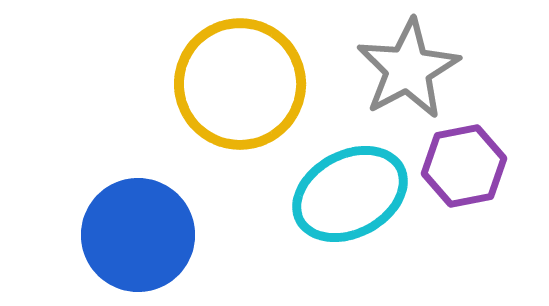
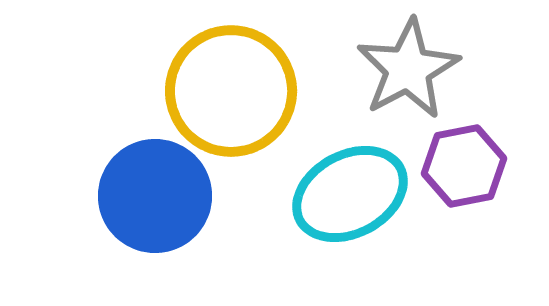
yellow circle: moved 9 px left, 7 px down
blue circle: moved 17 px right, 39 px up
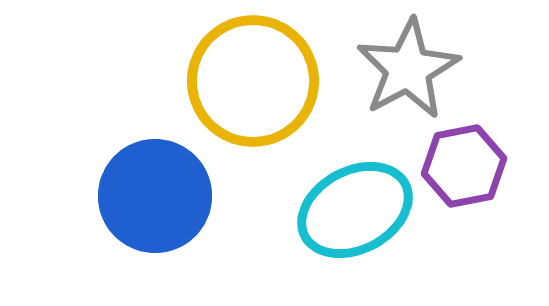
yellow circle: moved 22 px right, 10 px up
cyan ellipse: moved 5 px right, 16 px down
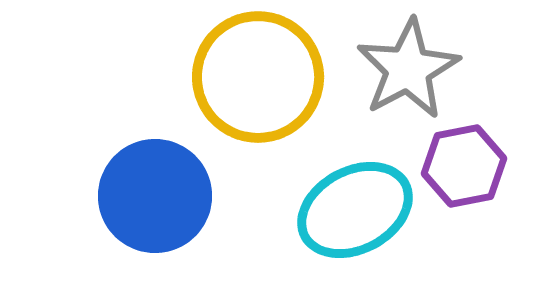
yellow circle: moved 5 px right, 4 px up
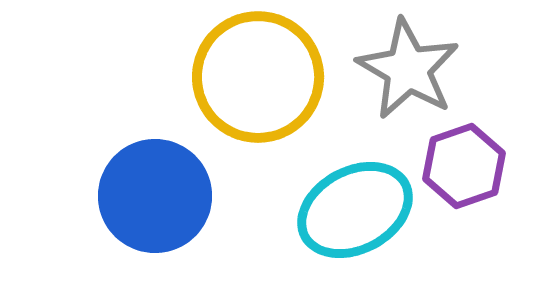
gray star: rotated 14 degrees counterclockwise
purple hexagon: rotated 8 degrees counterclockwise
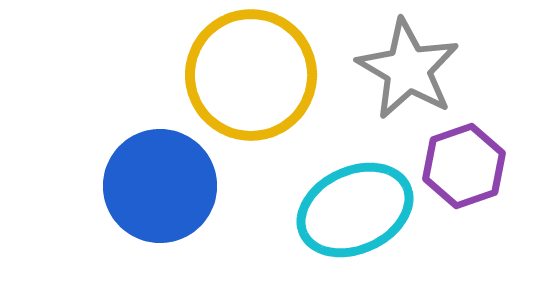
yellow circle: moved 7 px left, 2 px up
blue circle: moved 5 px right, 10 px up
cyan ellipse: rotated 3 degrees clockwise
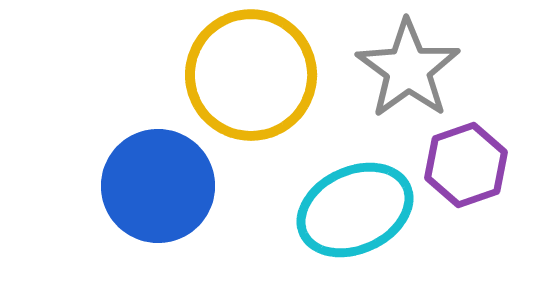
gray star: rotated 6 degrees clockwise
purple hexagon: moved 2 px right, 1 px up
blue circle: moved 2 px left
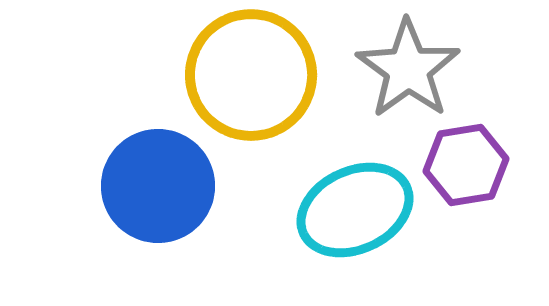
purple hexagon: rotated 10 degrees clockwise
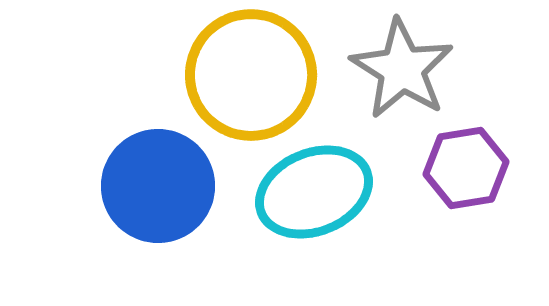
gray star: moved 6 px left; rotated 4 degrees counterclockwise
purple hexagon: moved 3 px down
cyan ellipse: moved 41 px left, 18 px up; rotated 3 degrees clockwise
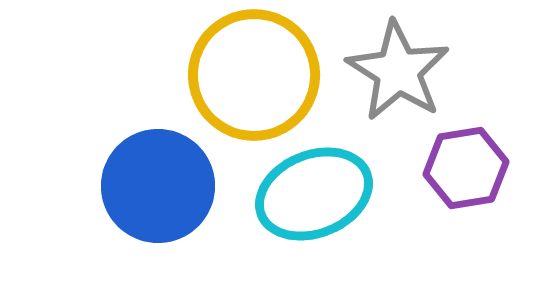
gray star: moved 4 px left, 2 px down
yellow circle: moved 3 px right
cyan ellipse: moved 2 px down
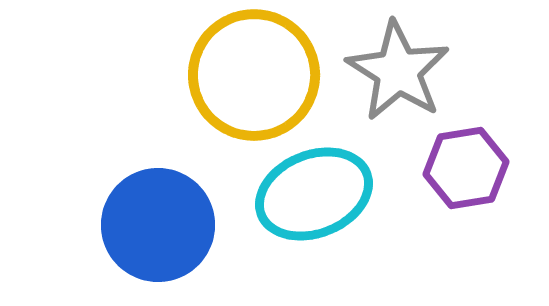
blue circle: moved 39 px down
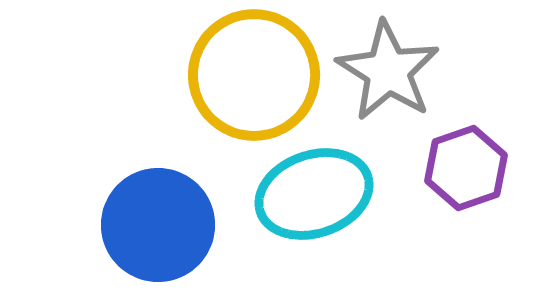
gray star: moved 10 px left
purple hexagon: rotated 10 degrees counterclockwise
cyan ellipse: rotated 3 degrees clockwise
